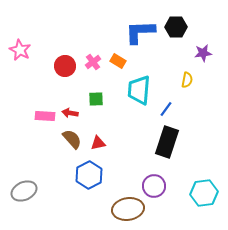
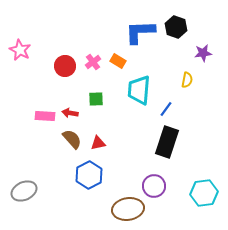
black hexagon: rotated 20 degrees clockwise
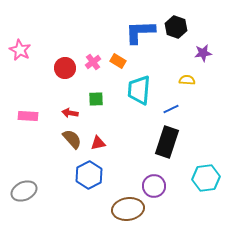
red circle: moved 2 px down
yellow semicircle: rotated 98 degrees counterclockwise
blue line: moved 5 px right; rotated 28 degrees clockwise
pink rectangle: moved 17 px left
cyan hexagon: moved 2 px right, 15 px up
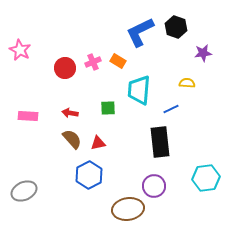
blue L-shape: rotated 24 degrees counterclockwise
pink cross: rotated 14 degrees clockwise
yellow semicircle: moved 3 px down
green square: moved 12 px right, 9 px down
black rectangle: moved 7 px left; rotated 24 degrees counterclockwise
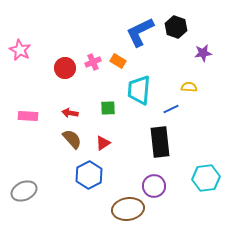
yellow semicircle: moved 2 px right, 4 px down
red triangle: moved 5 px right; rotated 21 degrees counterclockwise
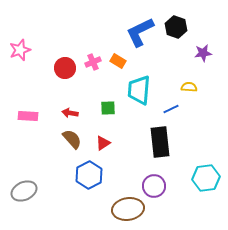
pink star: rotated 25 degrees clockwise
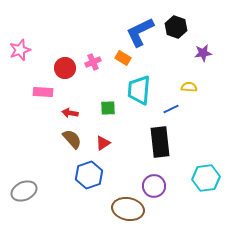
orange rectangle: moved 5 px right, 3 px up
pink rectangle: moved 15 px right, 24 px up
blue hexagon: rotated 8 degrees clockwise
brown ellipse: rotated 20 degrees clockwise
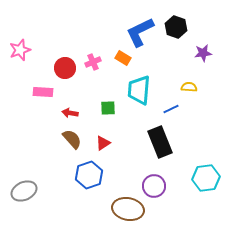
black rectangle: rotated 16 degrees counterclockwise
